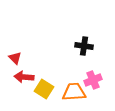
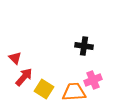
red arrow: rotated 126 degrees clockwise
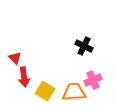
black cross: rotated 18 degrees clockwise
red arrow: rotated 132 degrees clockwise
yellow square: moved 1 px right, 2 px down
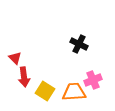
black cross: moved 5 px left, 2 px up
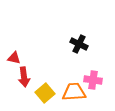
red triangle: moved 1 px left; rotated 32 degrees counterclockwise
pink cross: rotated 30 degrees clockwise
yellow square: moved 2 px down; rotated 18 degrees clockwise
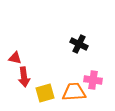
red triangle: moved 1 px right
yellow square: rotated 24 degrees clockwise
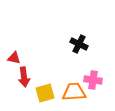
red triangle: moved 1 px left
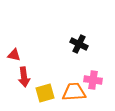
red triangle: moved 3 px up
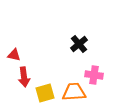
black cross: rotated 24 degrees clockwise
pink cross: moved 1 px right, 5 px up
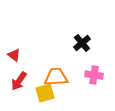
black cross: moved 3 px right, 1 px up
red triangle: rotated 24 degrees clockwise
red arrow: moved 5 px left, 4 px down; rotated 42 degrees clockwise
orange trapezoid: moved 18 px left, 15 px up
